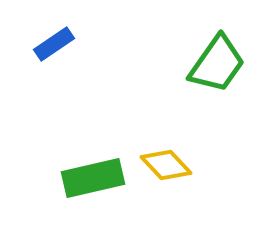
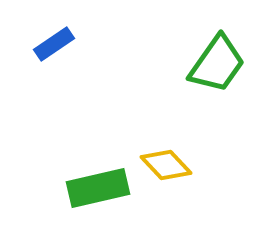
green rectangle: moved 5 px right, 10 px down
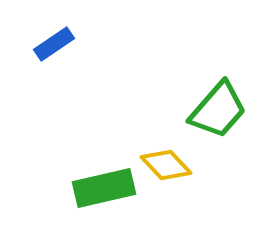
green trapezoid: moved 1 px right, 46 px down; rotated 6 degrees clockwise
green rectangle: moved 6 px right
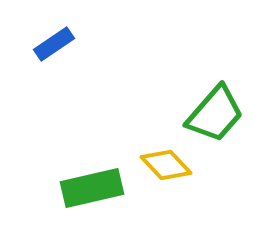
green trapezoid: moved 3 px left, 4 px down
green rectangle: moved 12 px left
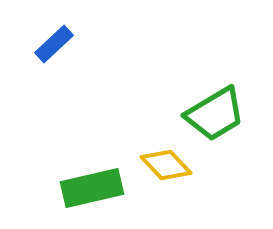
blue rectangle: rotated 9 degrees counterclockwise
green trapezoid: rotated 18 degrees clockwise
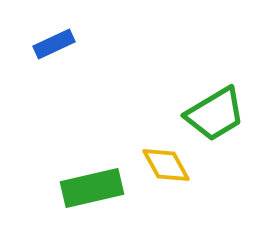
blue rectangle: rotated 18 degrees clockwise
yellow diamond: rotated 15 degrees clockwise
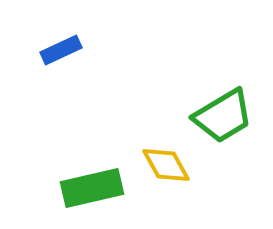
blue rectangle: moved 7 px right, 6 px down
green trapezoid: moved 8 px right, 2 px down
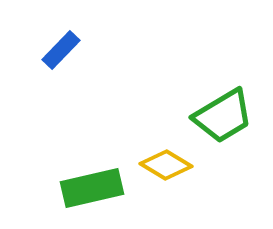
blue rectangle: rotated 21 degrees counterclockwise
yellow diamond: rotated 30 degrees counterclockwise
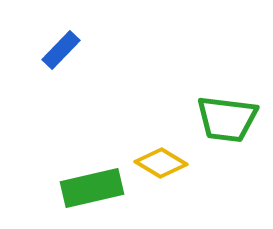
green trapezoid: moved 4 px right, 3 px down; rotated 38 degrees clockwise
yellow diamond: moved 5 px left, 2 px up
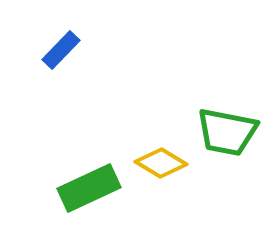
green trapezoid: moved 13 px down; rotated 4 degrees clockwise
green rectangle: moved 3 px left; rotated 12 degrees counterclockwise
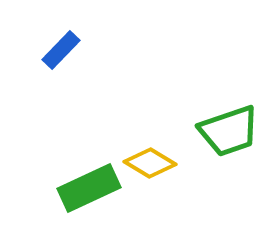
green trapezoid: moved 2 px right, 1 px up; rotated 30 degrees counterclockwise
yellow diamond: moved 11 px left
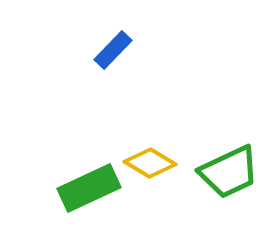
blue rectangle: moved 52 px right
green trapezoid: moved 41 px down; rotated 6 degrees counterclockwise
